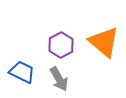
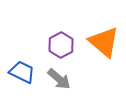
gray arrow: rotated 20 degrees counterclockwise
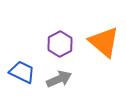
purple hexagon: moved 1 px left, 1 px up
gray arrow: rotated 65 degrees counterclockwise
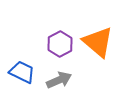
orange triangle: moved 6 px left
gray arrow: moved 1 px down
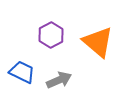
purple hexagon: moved 9 px left, 9 px up
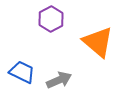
purple hexagon: moved 16 px up
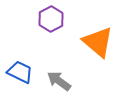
blue trapezoid: moved 2 px left
gray arrow: moved 1 px down; rotated 120 degrees counterclockwise
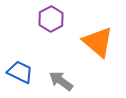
gray arrow: moved 2 px right
